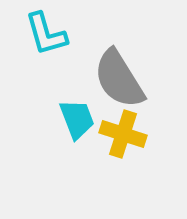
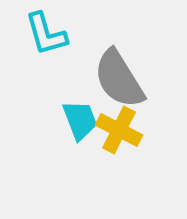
cyan trapezoid: moved 3 px right, 1 px down
yellow cross: moved 4 px left, 4 px up; rotated 9 degrees clockwise
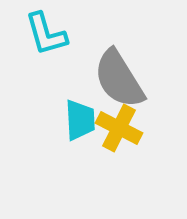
cyan trapezoid: rotated 18 degrees clockwise
yellow cross: moved 2 px up
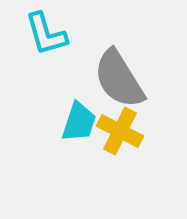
cyan trapezoid: moved 1 px left, 2 px down; rotated 21 degrees clockwise
yellow cross: moved 1 px right, 3 px down
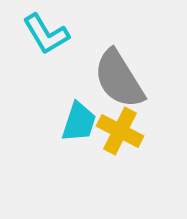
cyan L-shape: rotated 15 degrees counterclockwise
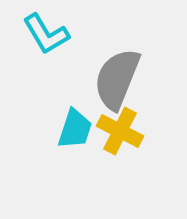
gray semicircle: moved 2 px left; rotated 54 degrees clockwise
cyan trapezoid: moved 4 px left, 7 px down
